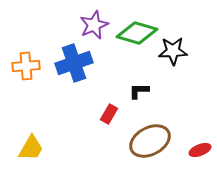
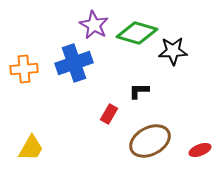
purple star: rotated 20 degrees counterclockwise
orange cross: moved 2 px left, 3 px down
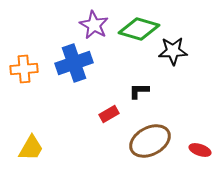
green diamond: moved 2 px right, 4 px up
red rectangle: rotated 30 degrees clockwise
red ellipse: rotated 40 degrees clockwise
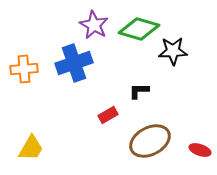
red rectangle: moved 1 px left, 1 px down
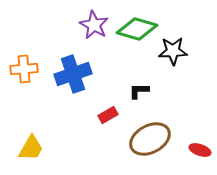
green diamond: moved 2 px left
blue cross: moved 1 px left, 11 px down
brown ellipse: moved 2 px up
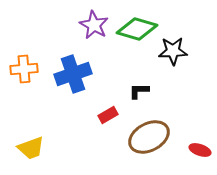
brown ellipse: moved 1 px left, 2 px up
yellow trapezoid: rotated 40 degrees clockwise
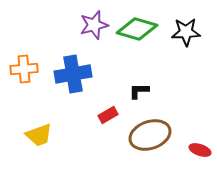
purple star: rotated 28 degrees clockwise
black star: moved 13 px right, 19 px up
blue cross: rotated 9 degrees clockwise
brown ellipse: moved 1 px right, 2 px up; rotated 9 degrees clockwise
yellow trapezoid: moved 8 px right, 13 px up
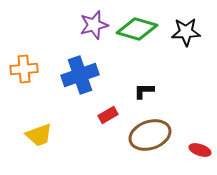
blue cross: moved 7 px right, 1 px down; rotated 9 degrees counterclockwise
black L-shape: moved 5 px right
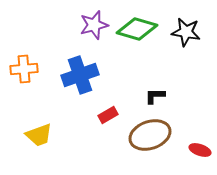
black star: rotated 12 degrees clockwise
black L-shape: moved 11 px right, 5 px down
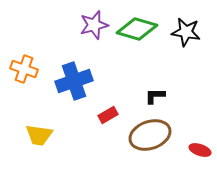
orange cross: rotated 24 degrees clockwise
blue cross: moved 6 px left, 6 px down
yellow trapezoid: rotated 28 degrees clockwise
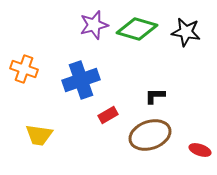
blue cross: moved 7 px right, 1 px up
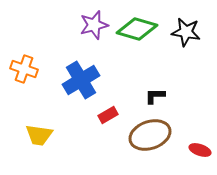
blue cross: rotated 12 degrees counterclockwise
